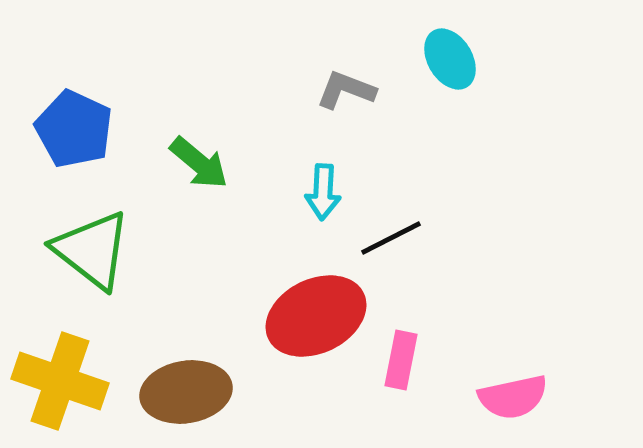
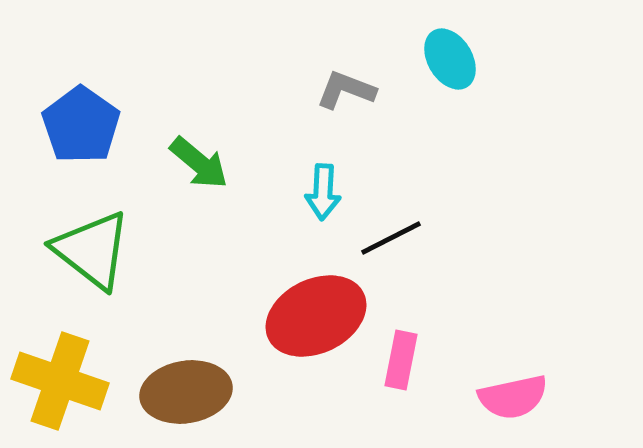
blue pentagon: moved 7 px right, 4 px up; rotated 10 degrees clockwise
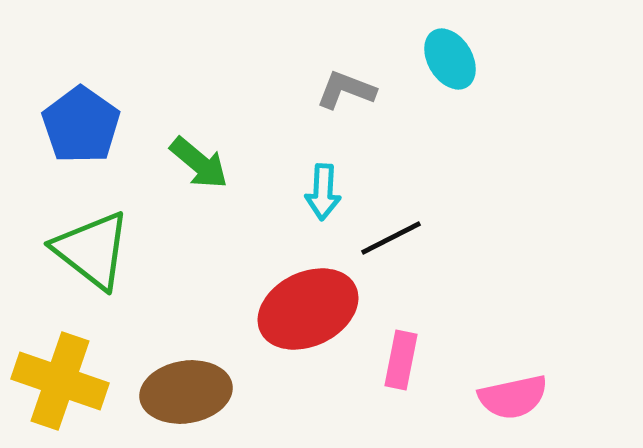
red ellipse: moved 8 px left, 7 px up
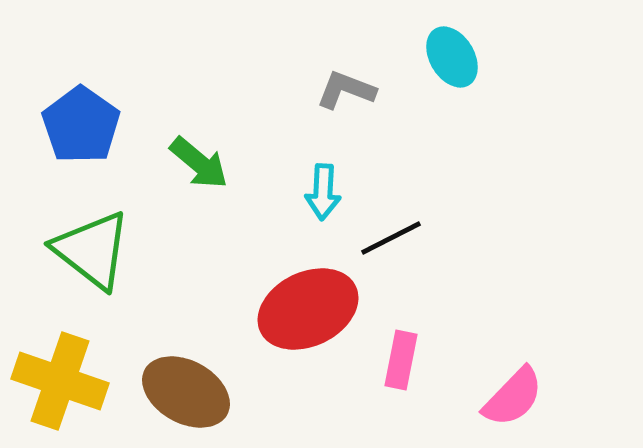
cyan ellipse: moved 2 px right, 2 px up
brown ellipse: rotated 38 degrees clockwise
pink semicircle: rotated 34 degrees counterclockwise
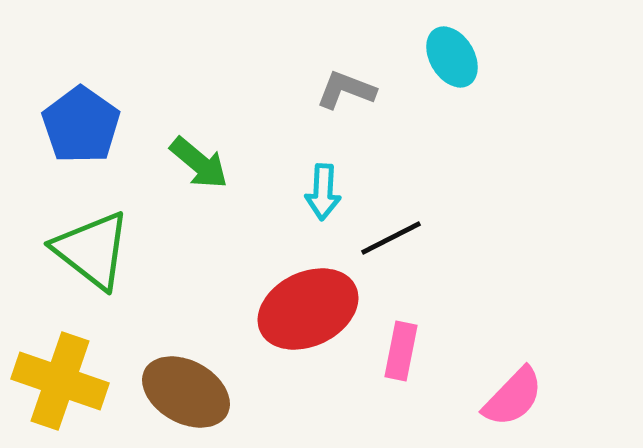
pink rectangle: moved 9 px up
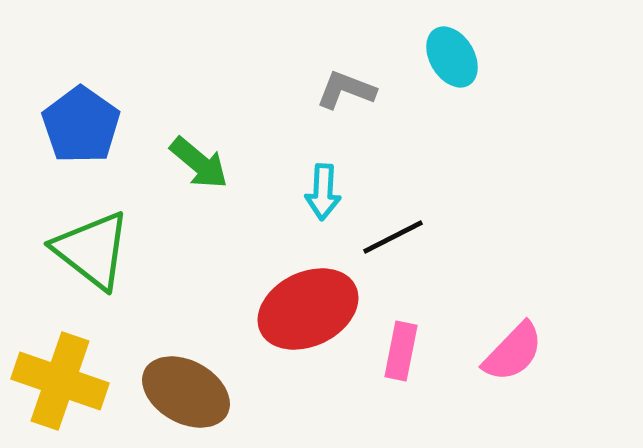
black line: moved 2 px right, 1 px up
pink semicircle: moved 45 px up
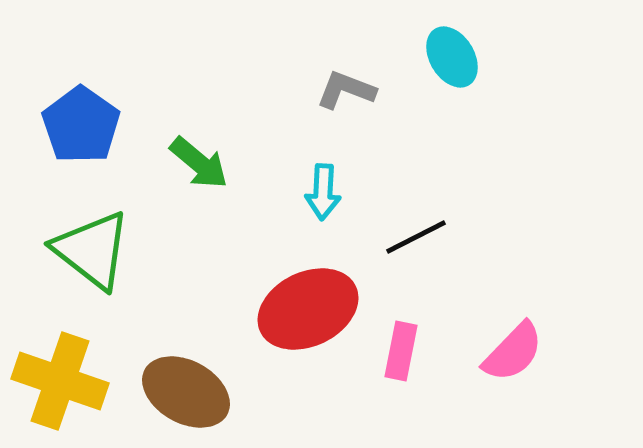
black line: moved 23 px right
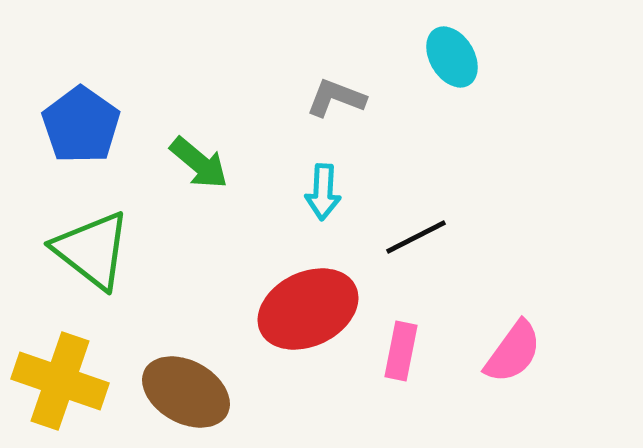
gray L-shape: moved 10 px left, 8 px down
pink semicircle: rotated 8 degrees counterclockwise
